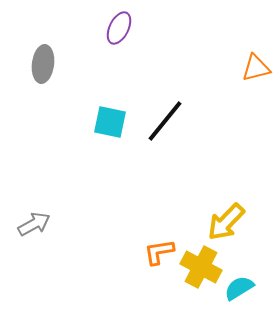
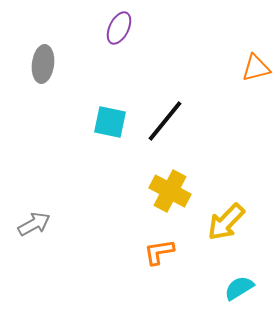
yellow cross: moved 31 px left, 76 px up
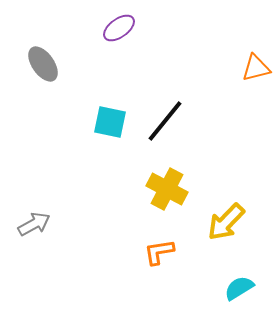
purple ellipse: rotated 28 degrees clockwise
gray ellipse: rotated 42 degrees counterclockwise
yellow cross: moved 3 px left, 2 px up
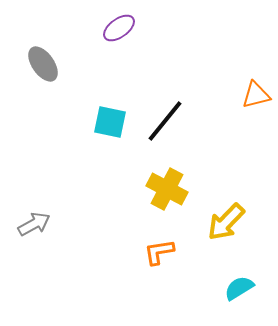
orange triangle: moved 27 px down
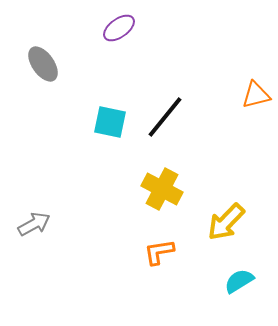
black line: moved 4 px up
yellow cross: moved 5 px left
cyan semicircle: moved 7 px up
